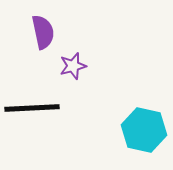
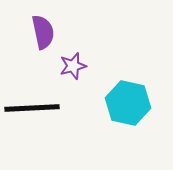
cyan hexagon: moved 16 px left, 27 px up
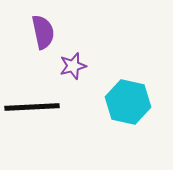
cyan hexagon: moved 1 px up
black line: moved 1 px up
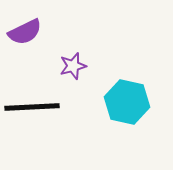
purple semicircle: moved 18 px left; rotated 76 degrees clockwise
cyan hexagon: moved 1 px left
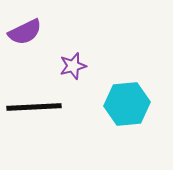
cyan hexagon: moved 2 px down; rotated 18 degrees counterclockwise
black line: moved 2 px right
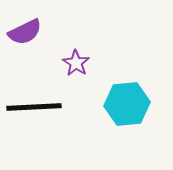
purple star: moved 3 px right, 3 px up; rotated 24 degrees counterclockwise
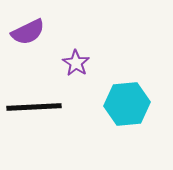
purple semicircle: moved 3 px right
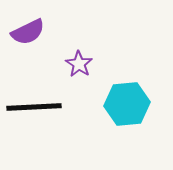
purple star: moved 3 px right, 1 px down
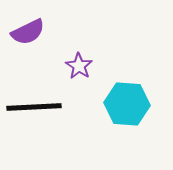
purple star: moved 2 px down
cyan hexagon: rotated 9 degrees clockwise
